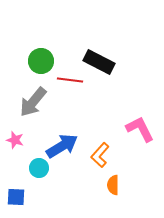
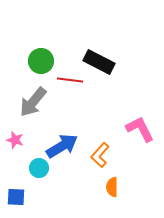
orange semicircle: moved 1 px left, 2 px down
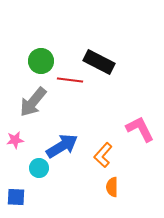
pink star: rotated 24 degrees counterclockwise
orange L-shape: moved 3 px right
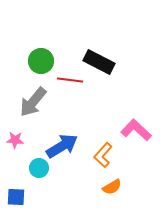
pink L-shape: moved 4 px left, 1 px down; rotated 20 degrees counterclockwise
pink star: rotated 12 degrees clockwise
orange semicircle: rotated 120 degrees counterclockwise
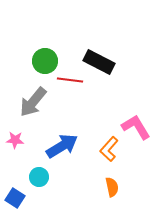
green circle: moved 4 px right
pink L-shape: moved 3 px up; rotated 16 degrees clockwise
orange L-shape: moved 6 px right, 6 px up
cyan circle: moved 9 px down
orange semicircle: rotated 72 degrees counterclockwise
blue square: moved 1 px left, 1 px down; rotated 30 degrees clockwise
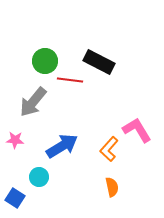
pink L-shape: moved 1 px right, 3 px down
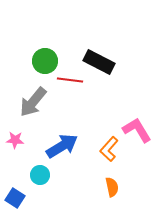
cyan circle: moved 1 px right, 2 px up
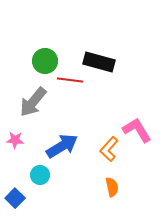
black rectangle: rotated 12 degrees counterclockwise
blue square: rotated 12 degrees clockwise
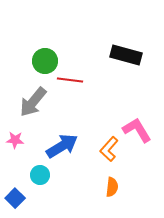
black rectangle: moved 27 px right, 7 px up
orange semicircle: rotated 18 degrees clockwise
